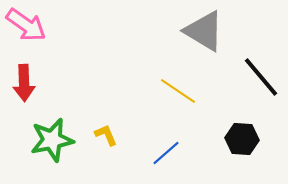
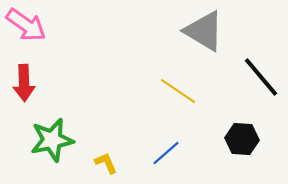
yellow L-shape: moved 28 px down
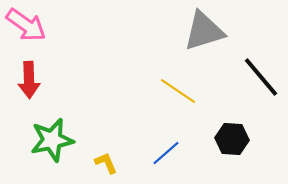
gray triangle: rotated 48 degrees counterclockwise
red arrow: moved 5 px right, 3 px up
black hexagon: moved 10 px left
